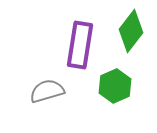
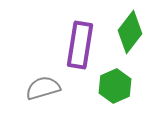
green diamond: moved 1 px left, 1 px down
gray semicircle: moved 4 px left, 3 px up
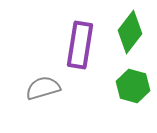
green hexagon: moved 18 px right; rotated 20 degrees counterclockwise
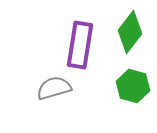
gray semicircle: moved 11 px right
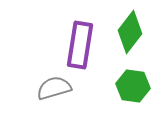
green hexagon: rotated 8 degrees counterclockwise
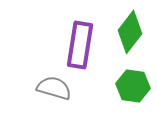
gray semicircle: rotated 32 degrees clockwise
